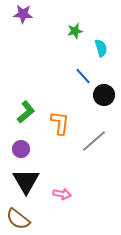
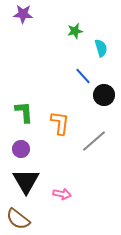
green L-shape: moved 2 px left; rotated 55 degrees counterclockwise
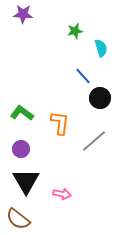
black circle: moved 4 px left, 3 px down
green L-shape: moved 2 px left, 1 px down; rotated 50 degrees counterclockwise
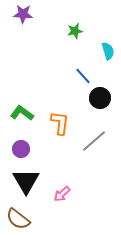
cyan semicircle: moved 7 px right, 3 px down
pink arrow: rotated 126 degrees clockwise
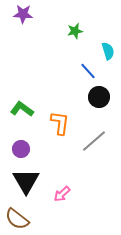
blue line: moved 5 px right, 5 px up
black circle: moved 1 px left, 1 px up
green L-shape: moved 4 px up
brown semicircle: moved 1 px left
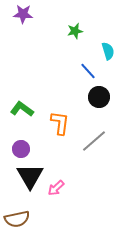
black triangle: moved 4 px right, 5 px up
pink arrow: moved 6 px left, 6 px up
brown semicircle: rotated 50 degrees counterclockwise
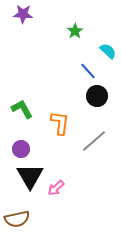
green star: rotated 21 degrees counterclockwise
cyan semicircle: rotated 30 degrees counterclockwise
black circle: moved 2 px left, 1 px up
green L-shape: rotated 25 degrees clockwise
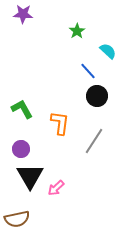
green star: moved 2 px right
gray line: rotated 16 degrees counterclockwise
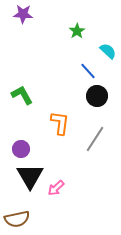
green L-shape: moved 14 px up
gray line: moved 1 px right, 2 px up
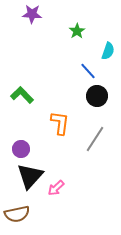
purple star: moved 9 px right
cyan semicircle: rotated 66 degrees clockwise
green L-shape: rotated 15 degrees counterclockwise
black triangle: rotated 12 degrees clockwise
brown semicircle: moved 5 px up
